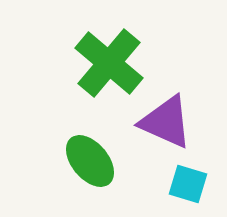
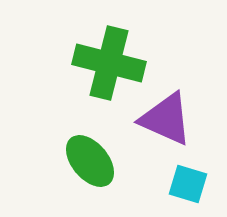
green cross: rotated 26 degrees counterclockwise
purple triangle: moved 3 px up
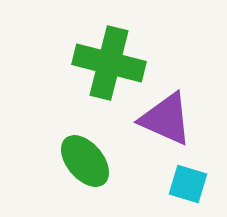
green ellipse: moved 5 px left
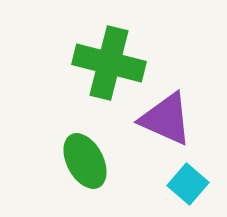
green ellipse: rotated 12 degrees clockwise
cyan square: rotated 24 degrees clockwise
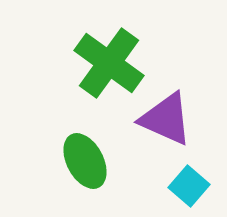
green cross: rotated 22 degrees clockwise
cyan square: moved 1 px right, 2 px down
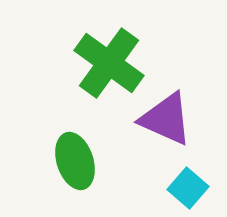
green ellipse: moved 10 px left; rotated 10 degrees clockwise
cyan square: moved 1 px left, 2 px down
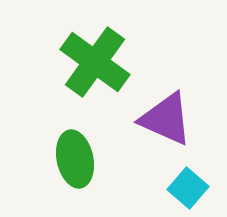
green cross: moved 14 px left, 1 px up
green ellipse: moved 2 px up; rotated 6 degrees clockwise
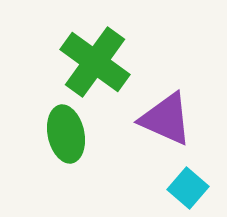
green ellipse: moved 9 px left, 25 px up
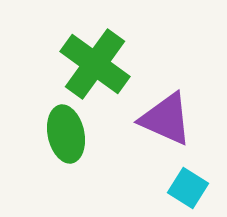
green cross: moved 2 px down
cyan square: rotated 9 degrees counterclockwise
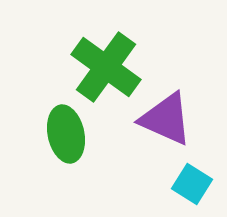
green cross: moved 11 px right, 3 px down
cyan square: moved 4 px right, 4 px up
